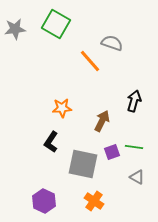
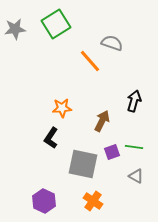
green square: rotated 28 degrees clockwise
black L-shape: moved 4 px up
gray triangle: moved 1 px left, 1 px up
orange cross: moved 1 px left
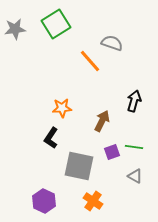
gray square: moved 4 px left, 2 px down
gray triangle: moved 1 px left
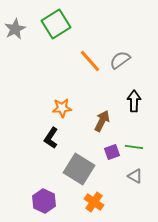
gray star: rotated 20 degrees counterclockwise
gray semicircle: moved 8 px right, 17 px down; rotated 55 degrees counterclockwise
black arrow: rotated 15 degrees counterclockwise
gray square: moved 3 px down; rotated 20 degrees clockwise
orange cross: moved 1 px right, 1 px down
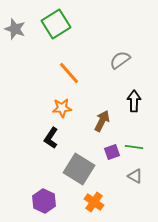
gray star: rotated 25 degrees counterclockwise
orange line: moved 21 px left, 12 px down
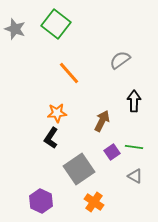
green square: rotated 20 degrees counterclockwise
orange star: moved 5 px left, 5 px down
purple square: rotated 14 degrees counterclockwise
gray square: rotated 24 degrees clockwise
purple hexagon: moved 3 px left
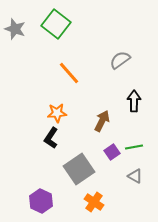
green line: rotated 18 degrees counterclockwise
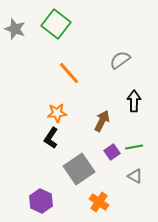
orange cross: moved 5 px right
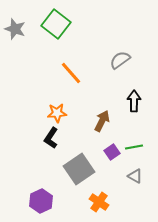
orange line: moved 2 px right
purple hexagon: rotated 10 degrees clockwise
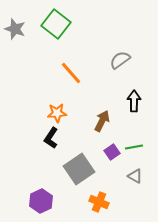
orange cross: rotated 12 degrees counterclockwise
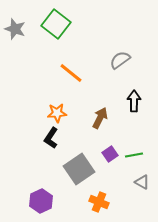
orange line: rotated 10 degrees counterclockwise
brown arrow: moved 2 px left, 3 px up
green line: moved 8 px down
purple square: moved 2 px left, 2 px down
gray triangle: moved 7 px right, 6 px down
